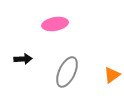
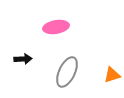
pink ellipse: moved 1 px right, 3 px down
orange triangle: rotated 18 degrees clockwise
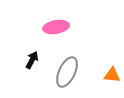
black arrow: moved 9 px right, 1 px down; rotated 60 degrees counterclockwise
orange triangle: rotated 24 degrees clockwise
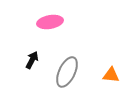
pink ellipse: moved 6 px left, 5 px up
orange triangle: moved 1 px left
